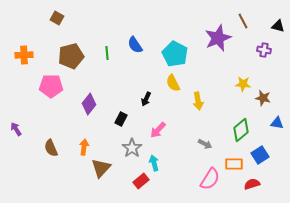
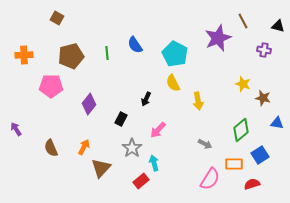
yellow star: rotated 14 degrees clockwise
orange arrow: rotated 21 degrees clockwise
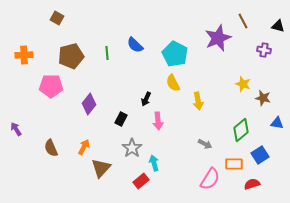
blue semicircle: rotated 12 degrees counterclockwise
pink arrow: moved 9 px up; rotated 48 degrees counterclockwise
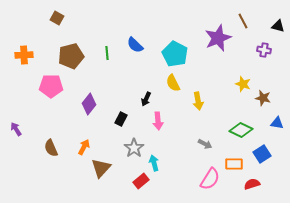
green diamond: rotated 65 degrees clockwise
gray star: moved 2 px right
blue square: moved 2 px right, 1 px up
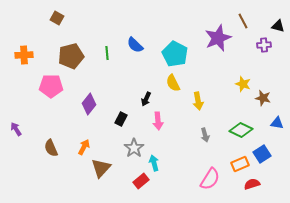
purple cross: moved 5 px up; rotated 16 degrees counterclockwise
gray arrow: moved 9 px up; rotated 48 degrees clockwise
orange rectangle: moved 6 px right; rotated 24 degrees counterclockwise
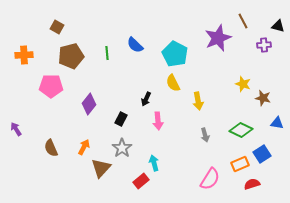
brown square: moved 9 px down
gray star: moved 12 px left
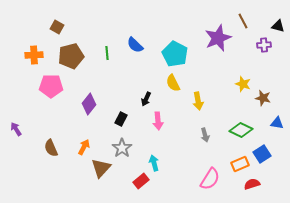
orange cross: moved 10 px right
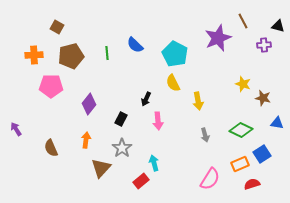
orange arrow: moved 2 px right, 7 px up; rotated 21 degrees counterclockwise
